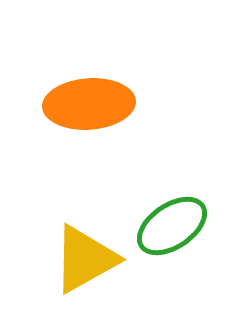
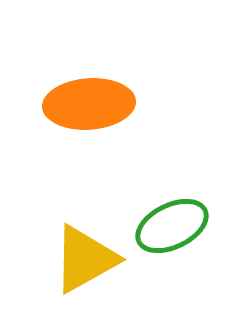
green ellipse: rotated 8 degrees clockwise
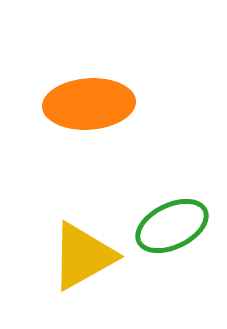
yellow triangle: moved 2 px left, 3 px up
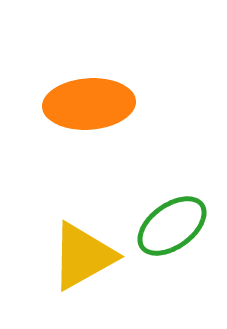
green ellipse: rotated 10 degrees counterclockwise
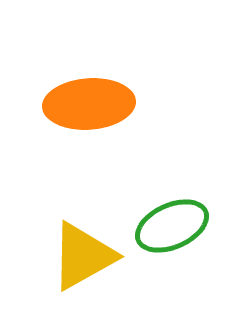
green ellipse: rotated 12 degrees clockwise
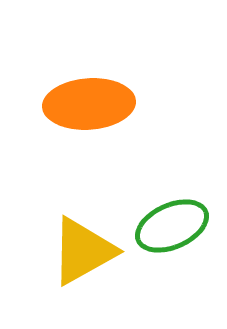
yellow triangle: moved 5 px up
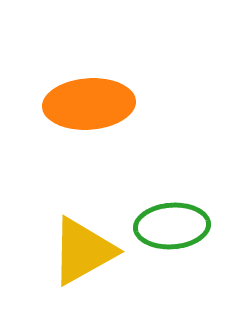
green ellipse: rotated 20 degrees clockwise
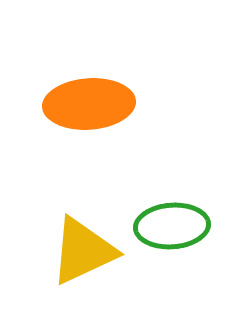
yellow triangle: rotated 4 degrees clockwise
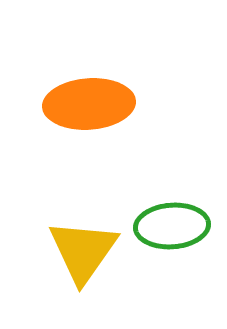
yellow triangle: rotated 30 degrees counterclockwise
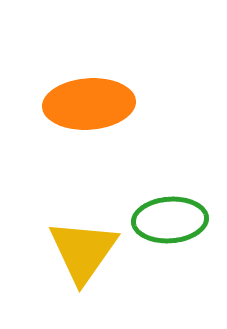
green ellipse: moved 2 px left, 6 px up
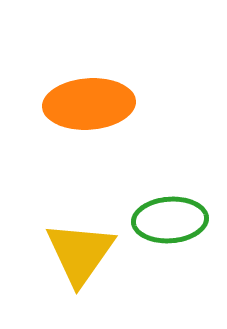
yellow triangle: moved 3 px left, 2 px down
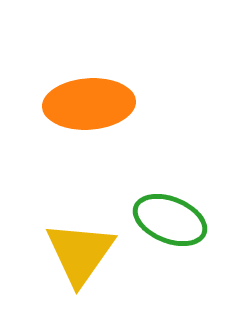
green ellipse: rotated 26 degrees clockwise
